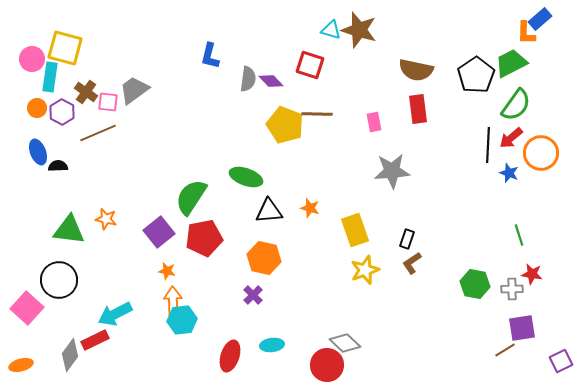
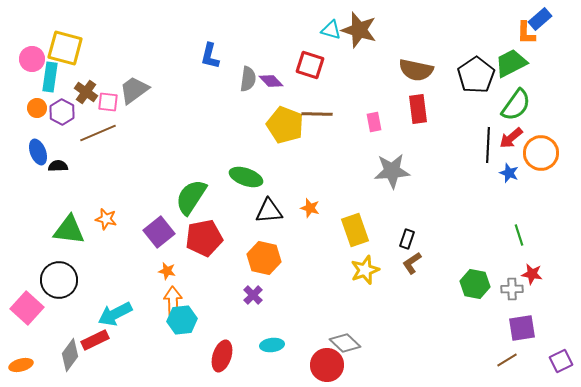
brown line at (505, 350): moved 2 px right, 10 px down
red ellipse at (230, 356): moved 8 px left
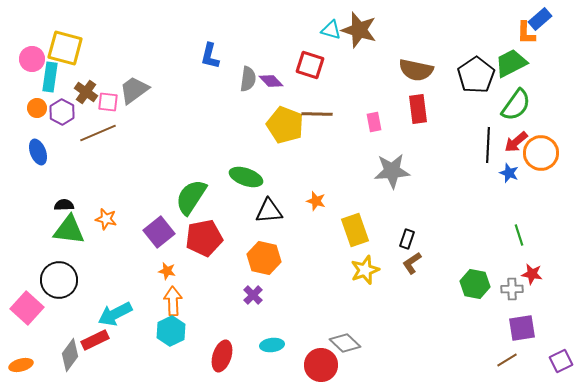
red arrow at (511, 138): moved 5 px right, 4 px down
black semicircle at (58, 166): moved 6 px right, 39 px down
orange star at (310, 208): moved 6 px right, 7 px up
cyan hexagon at (182, 320): moved 11 px left, 11 px down; rotated 20 degrees counterclockwise
red circle at (327, 365): moved 6 px left
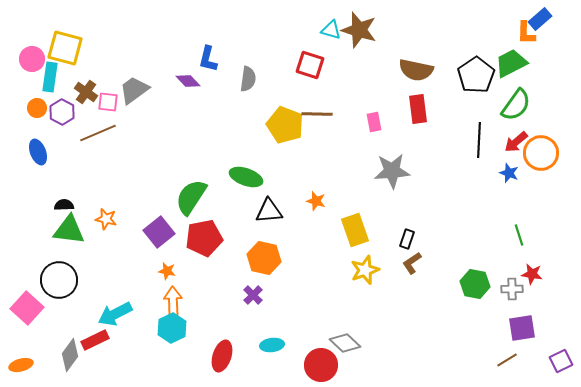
blue L-shape at (210, 56): moved 2 px left, 3 px down
purple diamond at (271, 81): moved 83 px left
black line at (488, 145): moved 9 px left, 5 px up
cyan hexagon at (171, 331): moved 1 px right, 3 px up
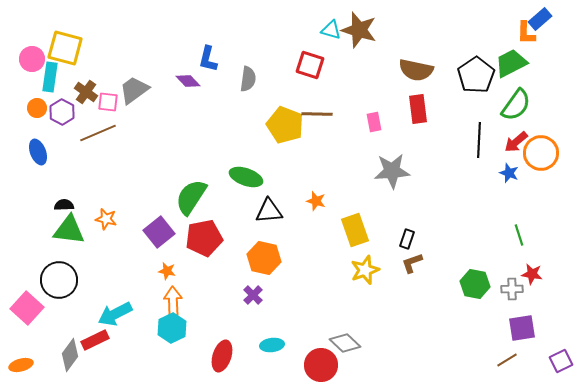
brown L-shape at (412, 263): rotated 15 degrees clockwise
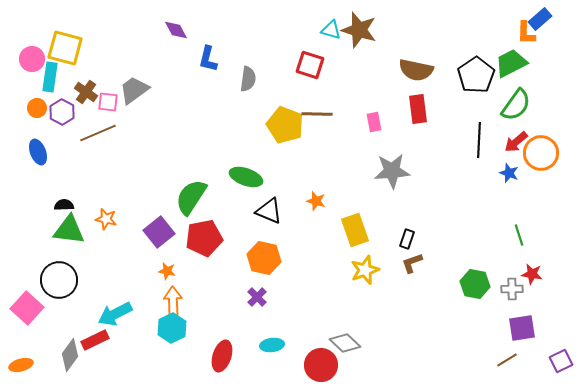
purple diamond at (188, 81): moved 12 px left, 51 px up; rotated 15 degrees clockwise
black triangle at (269, 211): rotated 28 degrees clockwise
purple cross at (253, 295): moved 4 px right, 2 px down
